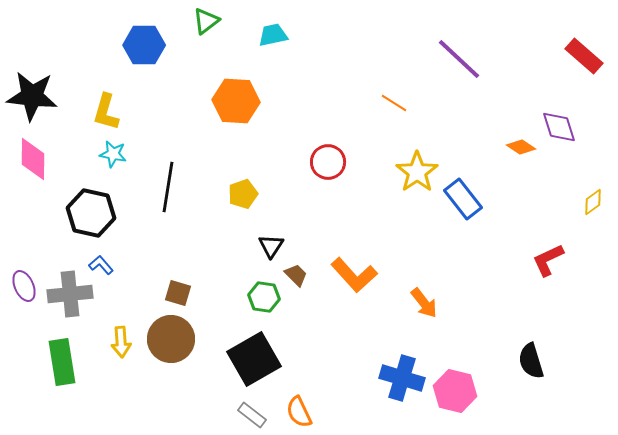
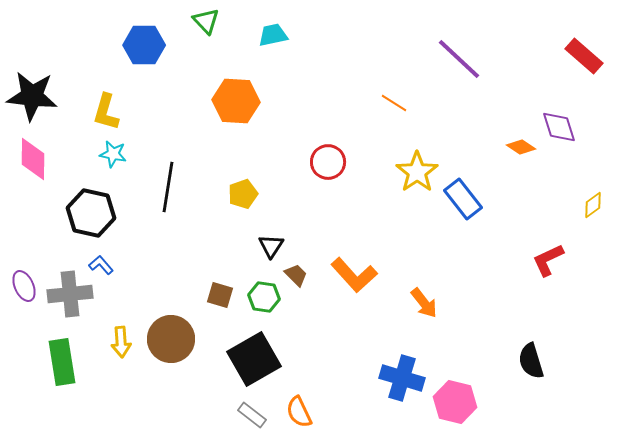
green triangle: rotated 36 degrees counterclockwise
yellow diamond: moved 3 px down
brown square: moved 42 px right, 2 px down
pink hexagon: moved 11 px down
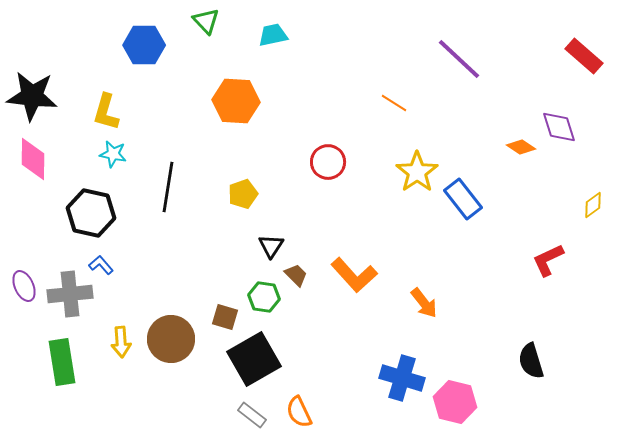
brown square: moved 5 px right, 22 px down
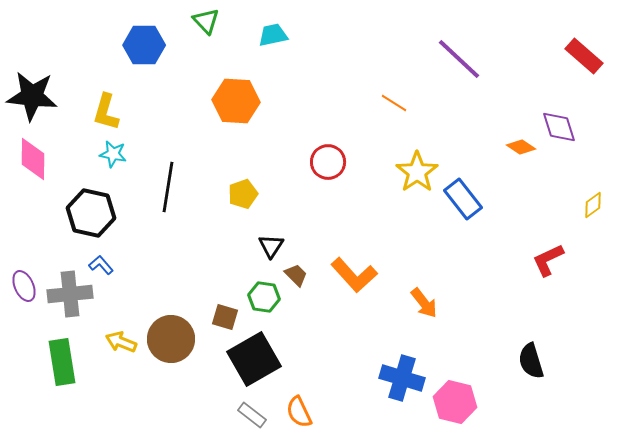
yellow arrow: rotated 116 degrees clockwise
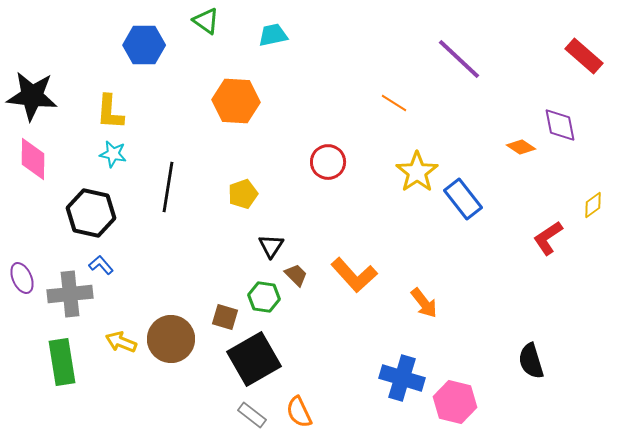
green triangle: rotated 12 degrees counterclockwise
yellow L-shape: moved 4 px right; rotated 12 degrees counterclockwise
purple diamond: moved 1 px right, 2 px up; rotated 6 degrees clockwise
red L-shape: moved 22 px up; rotated 9 degrees counterclockwise
purple ellipse: moved 2 px left, 8 px up
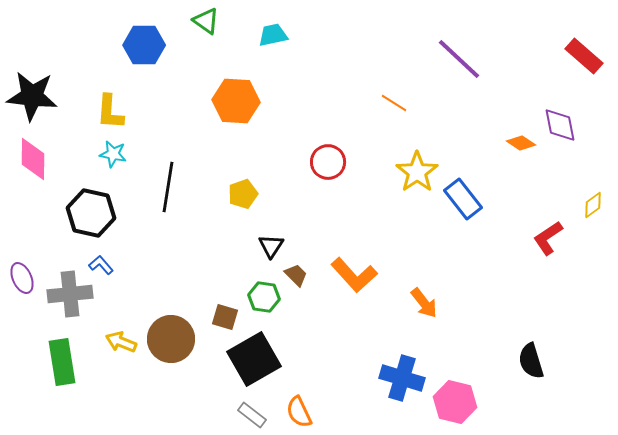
orange diamond: moved 4 px up
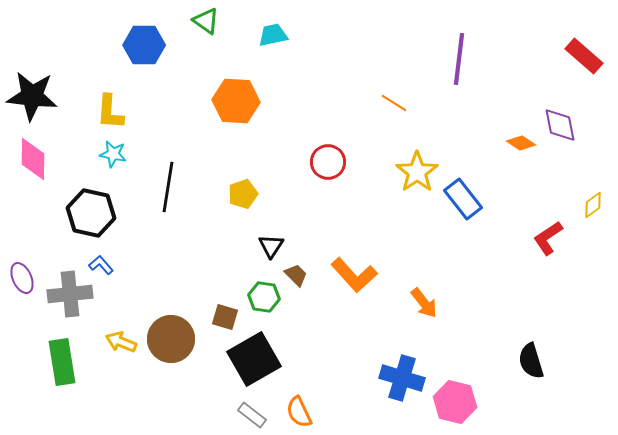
purple line: rotated 54 degrees clockwise
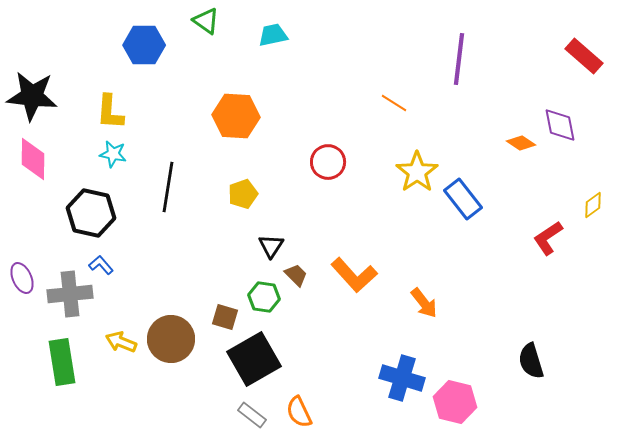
orange hexagon: moved 15 px down
